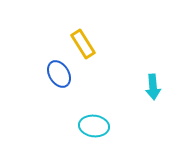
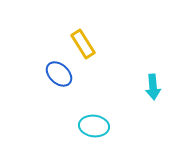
blue ellipse: rotated 16 degrees counterclockwise
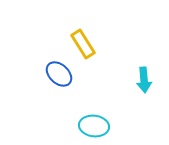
cyan arrow: moved 9 px left, 7 px up
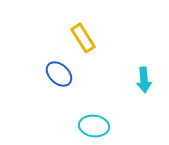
yellow rectangle: moved 6 px up
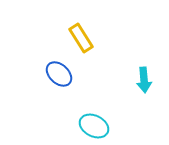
yellow rectangle: moved 2 px left
cyan ellipse: rotated 20 degrees clockwise
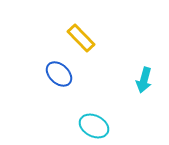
yellow rectangle: rotated 12 degrees counterclockwise
cyan arrow: rotated 20 degrees clockwise
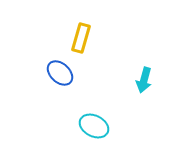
yellow rectangle: rotated 60 degrees clockwise
blue ellipse: moved 1 px right, 1 px up
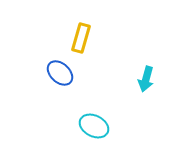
cyan arrow: moved 2 px right, 1 px up
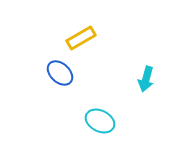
yellow rectangle: rotated 44 degrees clockwise
cyan ellipse: moved 6 px right, 5 px up
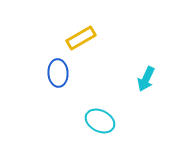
blue ellipse: moved 2 px left; rotated 44 degrees clockwise
cyan arrow: rotated 10 degrees clockwise
